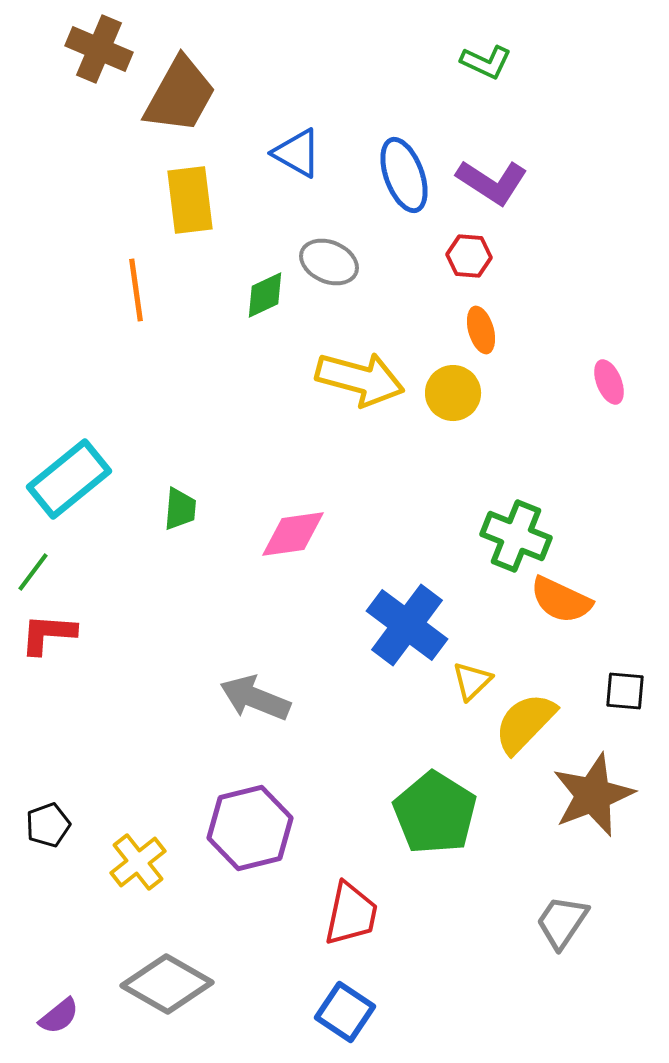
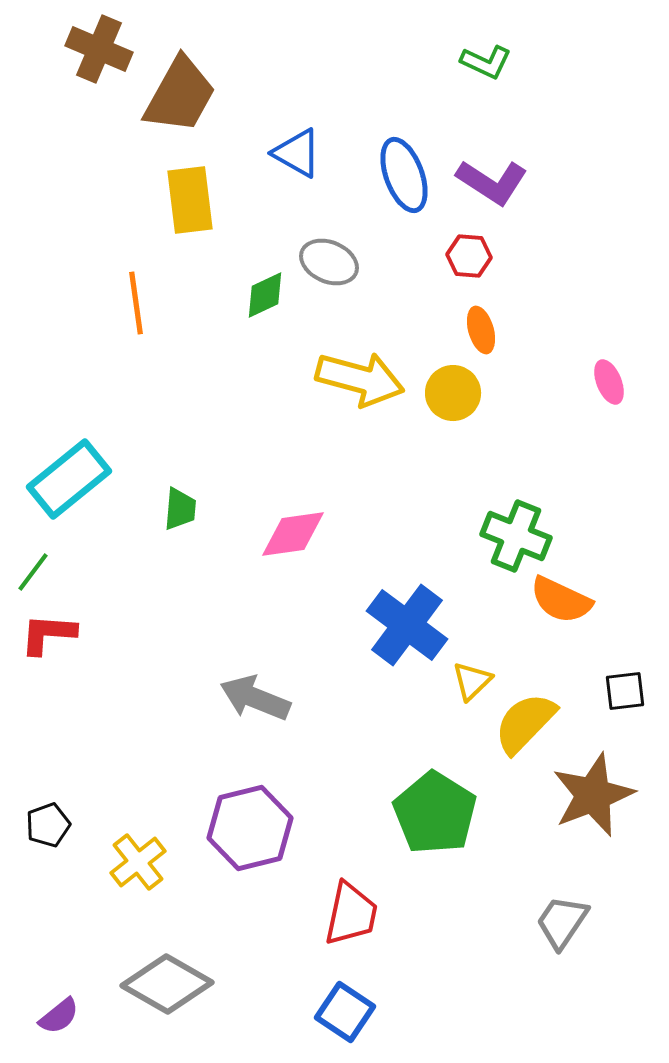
orange line: moved 13 px down
black square: rotated 12 degrees counterclockwise
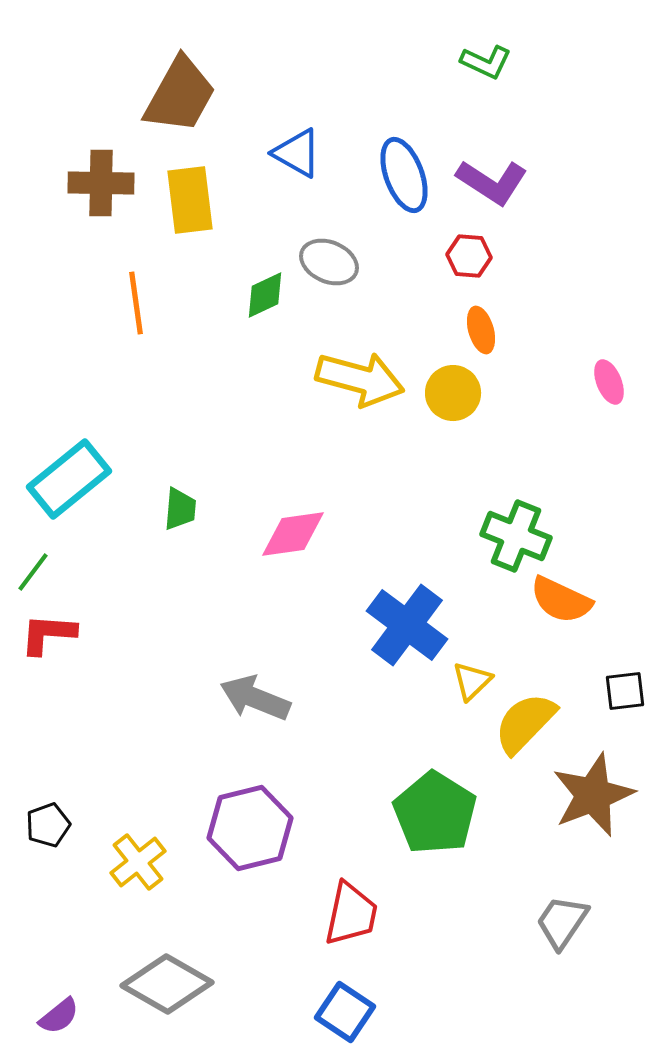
brown cross: moved 2 px right, 134 px down; rotated 22 degrees counterclockwise
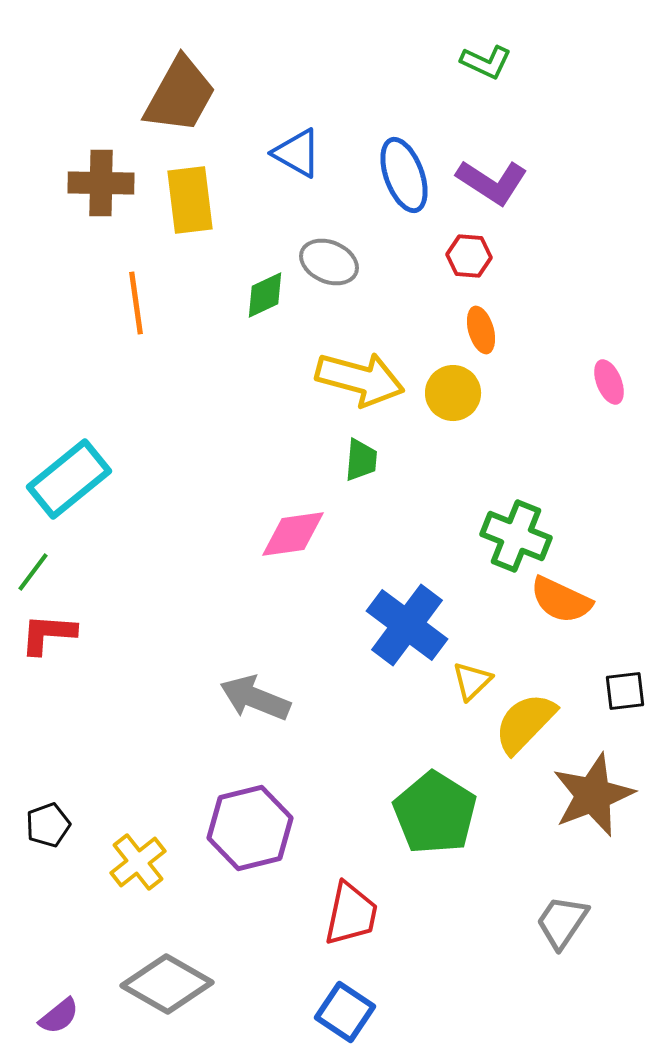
green trapezoid: moved 181 px right, 49 px up
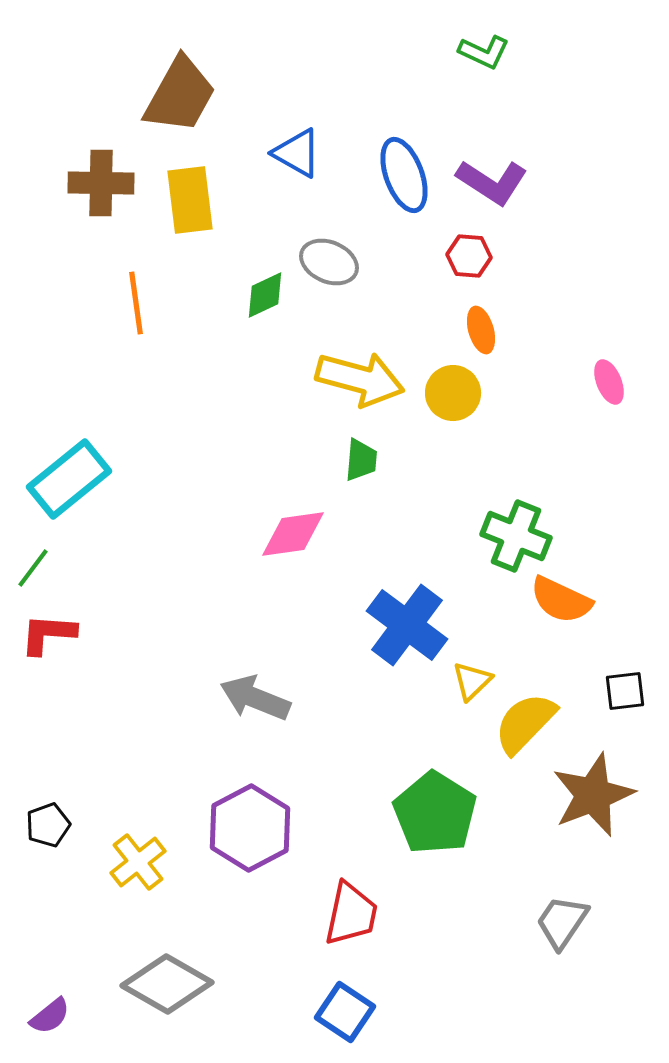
green L-shape: moved 2 px left, 10 px up
green line: moved 4 px up
purple hexagon: rotated 14 degrees counterclockwise
purple semicircle: moved 9 px left
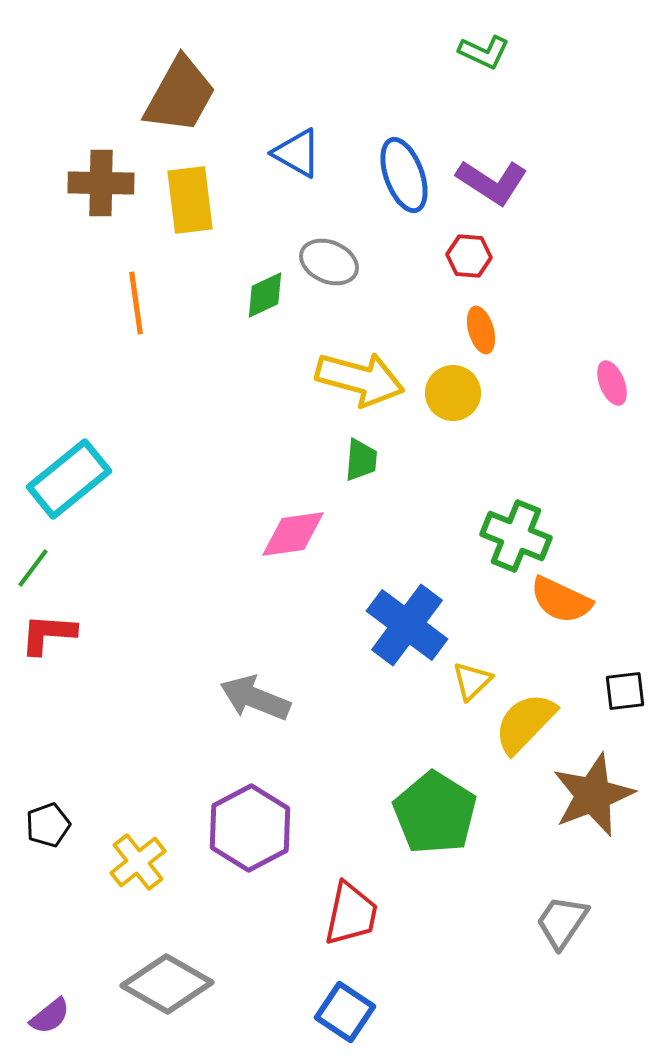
pink ellipse: moved 3 px right, 1 px down
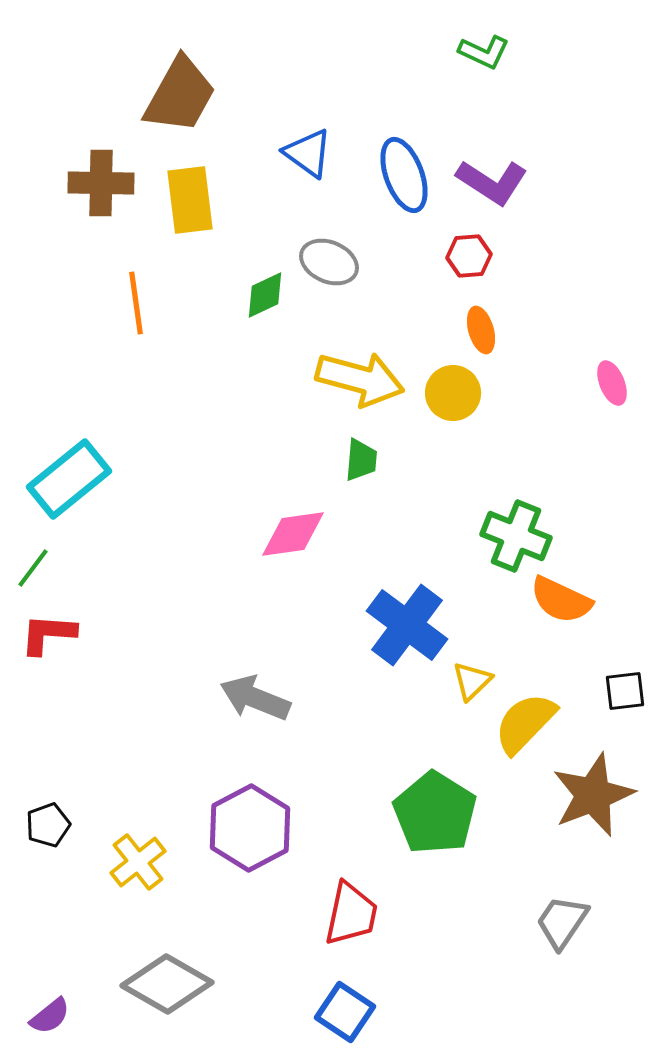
blue triangle: moved 11 px right; rotated 6 degrees clockwise
red hexagon: rotated 9 degrees counterclockwise
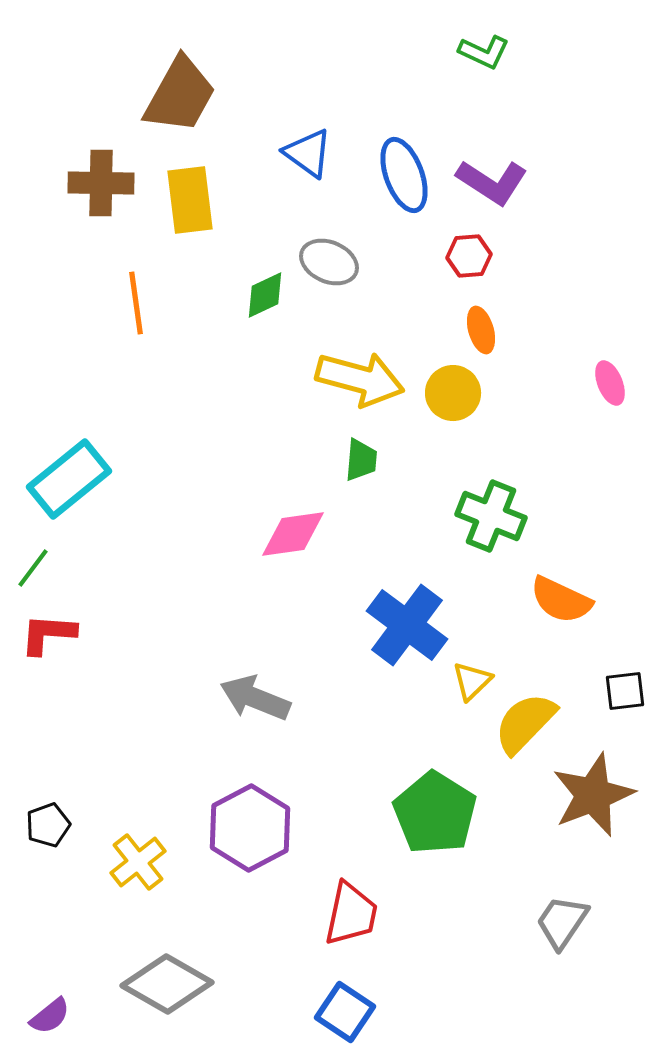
pink ellipse: moved 2 px left
green cross: moved 25 px left, 20 px up
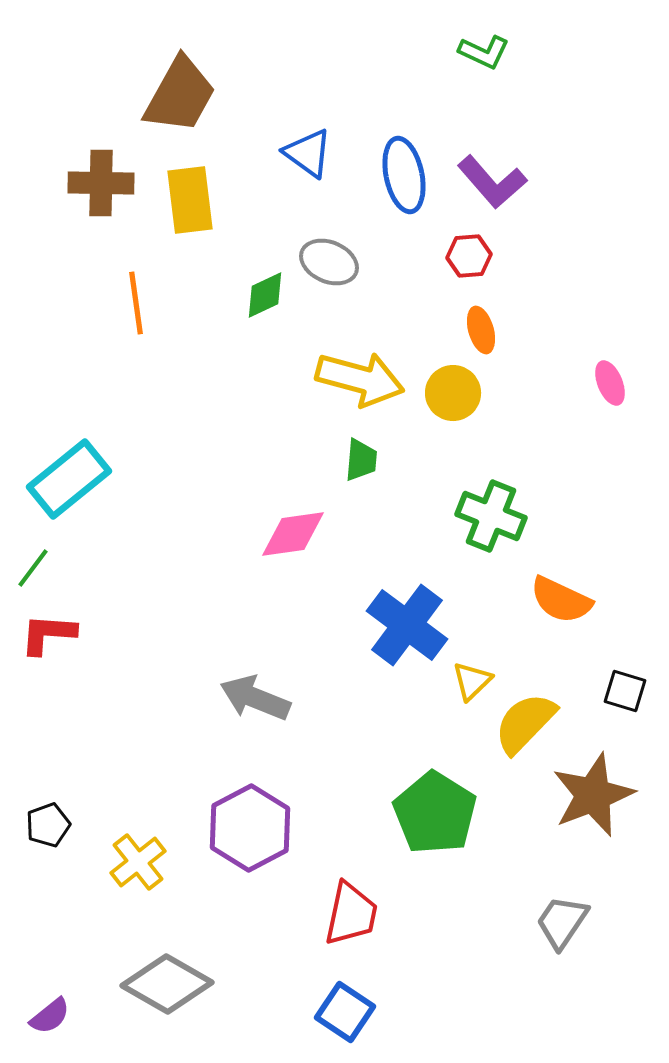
blue ellipse: rotated 8 degrees clockwise
purple L-shape: rotated 16 degrees clockwise
black square: rotated 24 degrees clockwise
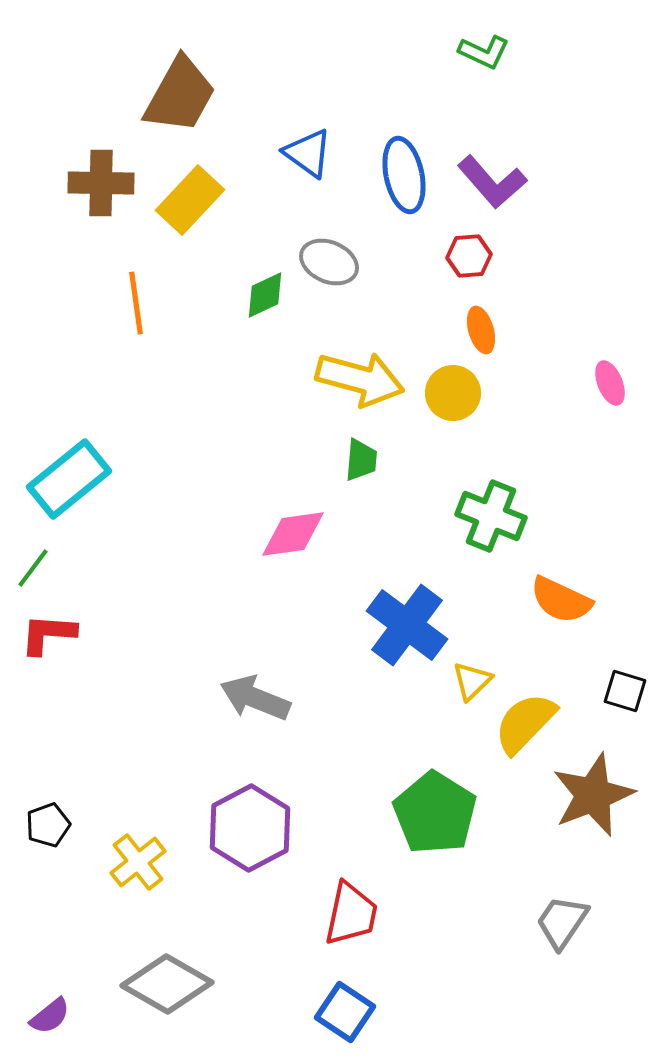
yellow rectangle: rotated 50 degrees clockwise
